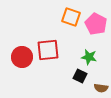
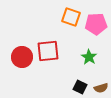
pink pentagon: rotated 30 degrees counterclockwise
red square: moved 1 px down
green star: rotated 21 degrees clockwise
black square: moved 11 px down
brown semicircle: rotated 24 degrees counterclockwise
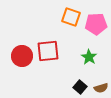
red circle: moved 1 px up
black square: rotated 16 degrees clockwise
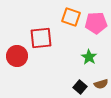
pink pentagon: moved 1 px up
red square: moved 7 px left, 13 px up
red circle: moved 5 px left
brown semicircle: moved 4 px up
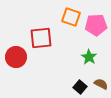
pink pentagon: moved 2 px down
red circle: moved 1 px left, 1 px down
brown semicircle: rotated 136 degrees counterclockwise
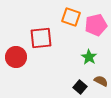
pink pentagon: rotated 10 degrees counterclockwise
brown semicircle: moved 3 px up
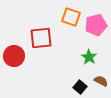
red circle: moved 2 px left, 1 px up
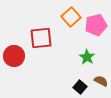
orange square: rotated 30 degrees clockwise
green star: moved 2 px left
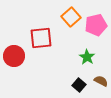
black square: moved 1 px left, 2 px up
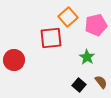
orange square: moved 3 px left
red square: moved 10 px right
red circle: moved 4 px down
brown semicircle: moved 1 px down; rotated 24 degrees clockwise
